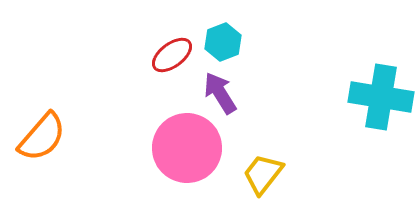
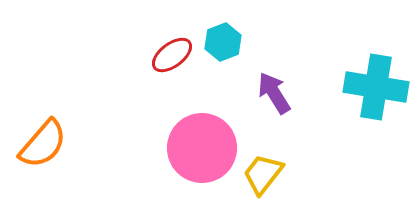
purple arrow: moved 54 px right
cyan cross: moved 5 px left, 10 px up
orange semicircle: moved 1 px right, 7 px down
pink circle: moved 15 px right
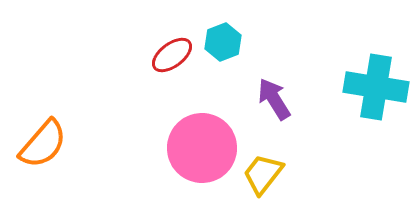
purple arrow: moved 6 px down
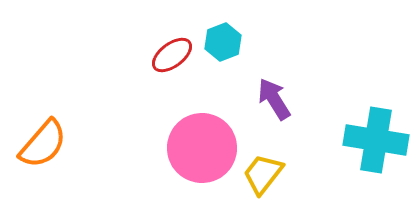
cyan cross: moved 53 px down
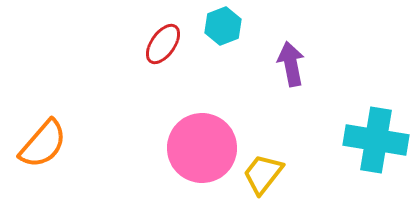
cyan hexagon: moved 16 px up
red ellipse: moved 9 px left, 11 px up; rotated 18 degrees counterclockwise
purple arrow: moved 17 px right, 35 px up; rotated 21 degrees clockwise
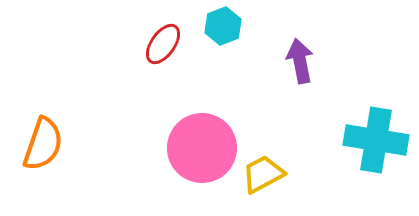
purple arrow: moved 9 px right, 3 px up
orange semicircle: rotated 22 degrees counterclockwise
yellow trapezoid: rotated 24 degrees clockwise
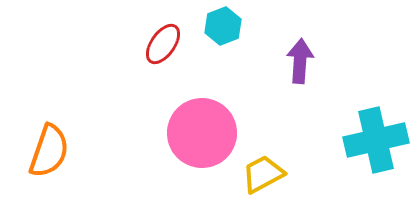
purple arrow: rotated 15 degrees clockwise
cyan cross: rotated 22 degrees counterclockwise
orange semicircle: moved 6 px right, 7 px down
pink circle: moved 15 px up
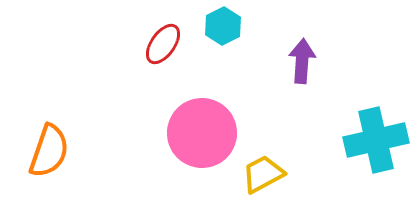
cyan hexagon: rotated 6 degrees counterclockwise
purple arrow: moved 2 px right
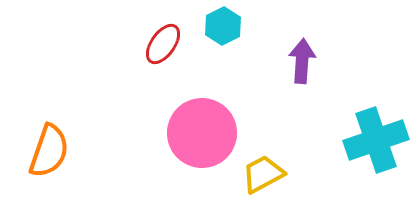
cyan cross: rotated 6 degrees counterclockwise
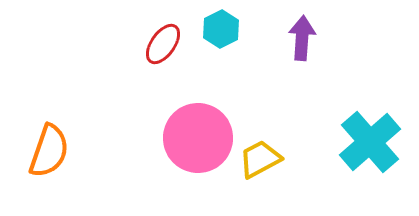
cyan hexagon: moved 2 px left, 3 px down
purple arrow: moved 23 px up
pink circle: moved 4 px left, 5 px down
cyan cross: moved 6 px left, 2 px down; rotated 22 degrees counterclockwise
yellow trapezoid: moved 3 px left, 15 px up
